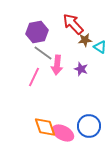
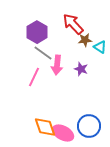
purple hexagon: rotated 20 degrees counterclockwise
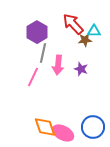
cyan triangle: moved 6 px left, 16 px up; rotated 32 degrees counterclockwise
gray line: rotated 66 degrees clockwise
pink arrow: moved 1 px right
pink line: moved 1 px left
blue circle: moved 4 px right, 1 px down
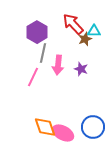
brown star: moved 1 px up; rotated 16 degrees counterclockwise
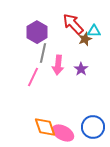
purple star: rotated 16 degrees clockwise
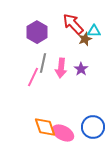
gray line: moved 10 px down
pink arrow: moved 3 px right, 3 px down
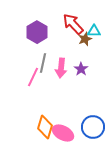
orange diamond: rotated 35 degrees clockwise
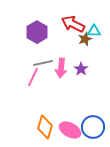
red arrow: rotated 20 degrees counterclockwise
gray line: rotated 66 degrees clockwise
pink ellipse: moved 7 px right, 3 px up
